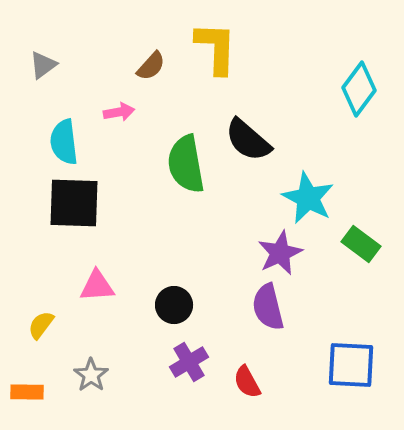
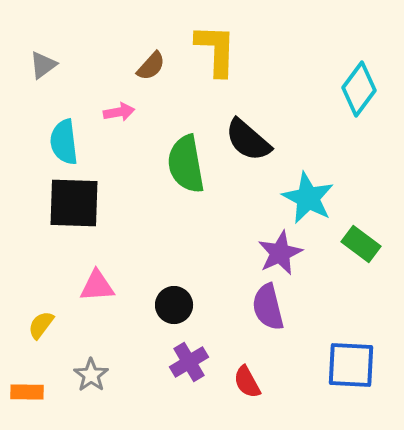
yellow L-shape: moved 2 px down
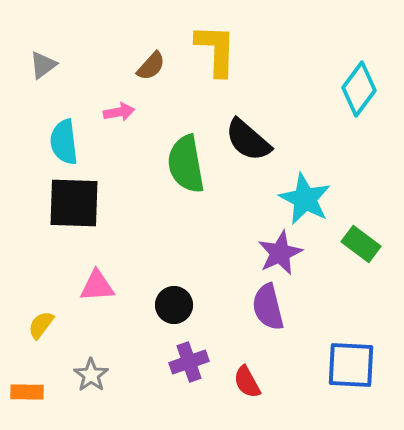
cyan star: moved 3 px left, 1 px down
purple cross: rotated 12 degrees clockwise
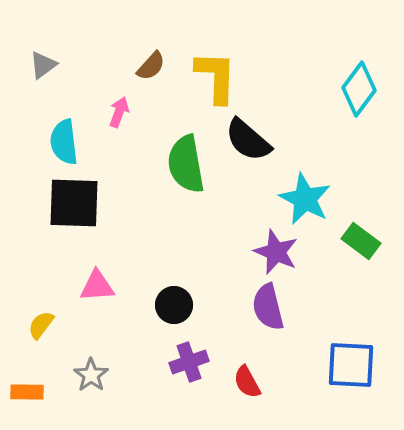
yellow L-shape: moved 27 px down
pink arrow: rotated 60 degrees counterclockwise
green rectangle: moved 3 px up
purple star: moved 4 px left, 1 px up; rotated 24 degrees counterclockwise
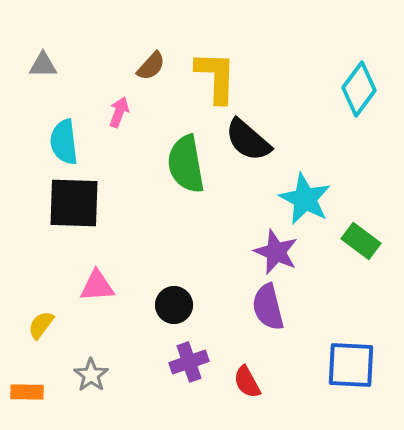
gray triangle: rotated 36 degrees clockwise
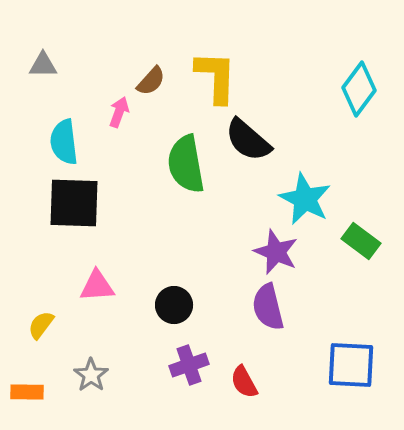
brown semicircle: moved 15 px down
purple cross: moved 3 px down
red semicircle: moved 3 px left
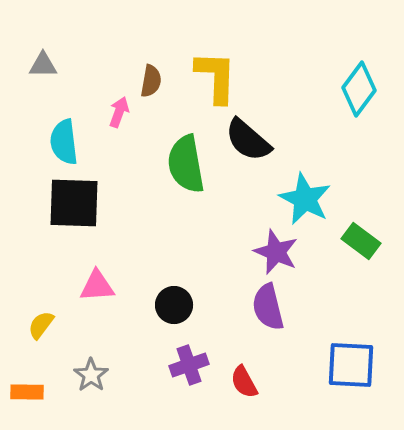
brown semicircle: rotated 32 degrees counterclockwise
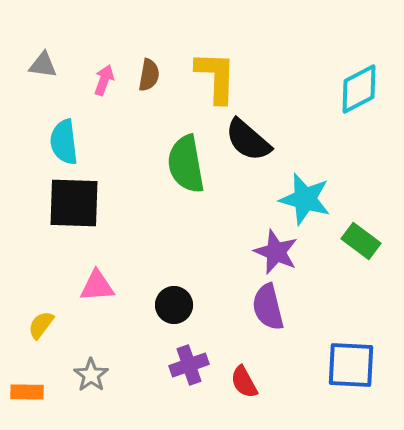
gray triangle: rotated 8 degrees clockwise
brown semicircle: moved 2 px left, 6 px up
cyan diamond: rotated 26 degrees clockwise
pink arrow: moved 15 px left, 32 px up
cyan star: rotated 12 degrees counterclockwise
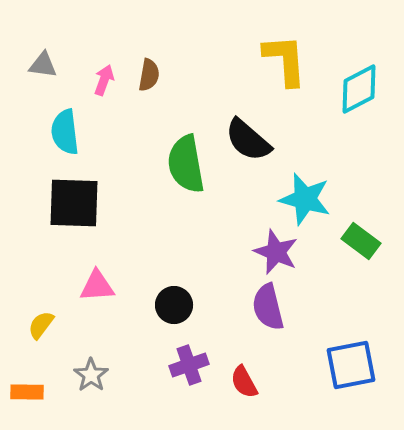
yellow L-shape: moved 69 px right, 17 px up; rotated 6 degrees counterclockwise
cyan semicircle: moved 1 px right, 10 px up
blue square: rotated 14 degrees counterclockwise
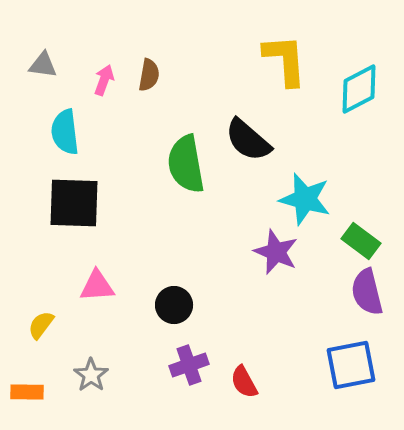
purple semicircle: moved 99 px right, 15 px up
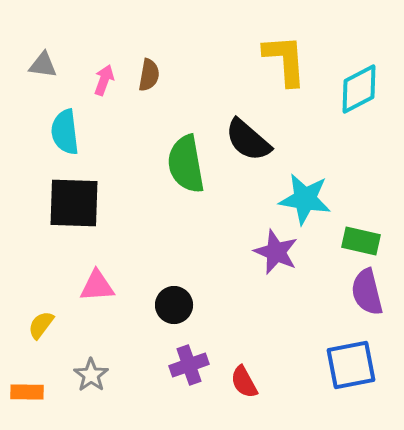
cyan star: rotated 6 degrees counterclockwise
green rectangle: rotated 24 degrees counterclockwise
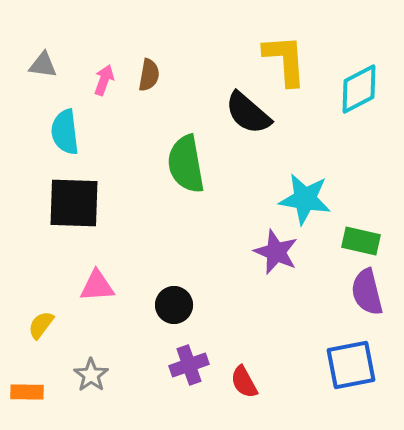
black semicircle: moved 27 px up
